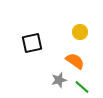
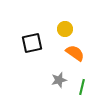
yellow circle: moved 15 px left, 3 px up
orange semicircle: moved 8 px up
green line: rotated 63 degrees clockwise
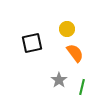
yellow circle: moved 2 px right
orange semicircle: rotated 18 degrees clockwise
gray star: rotated 21 degrees counterclockwise
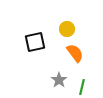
black square: moved 3 px right, 1 px up
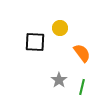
yellow circle: moved 7 px left, 1 px up
black square: rotated 15 degrees clockwise
orange semicircle: moved 7 px right
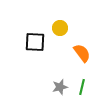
gray star: moved 1 px right, 7 px down; rotated 21 degrees clockwise
